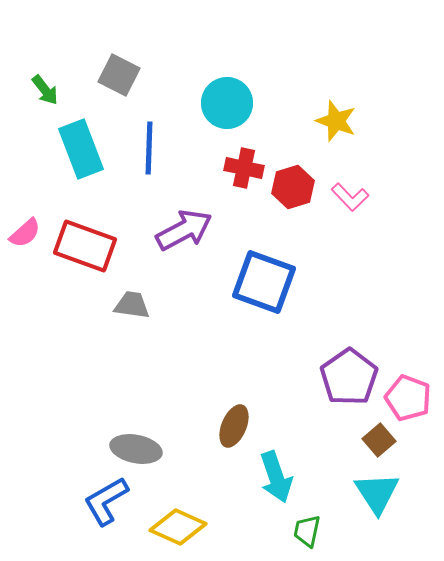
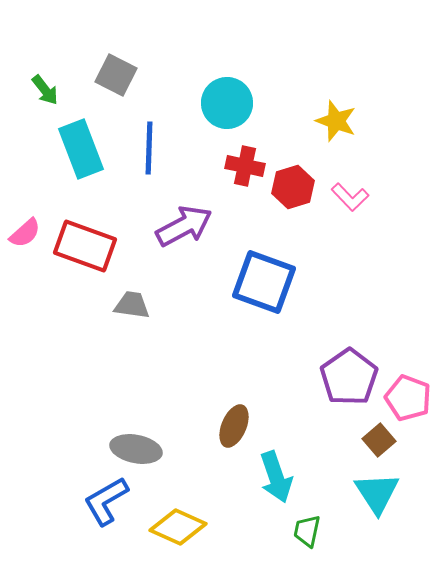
gray square: moved 3 px left
red cross: moved 1 px right, 2 px up
purple arrow: moved 4 px up
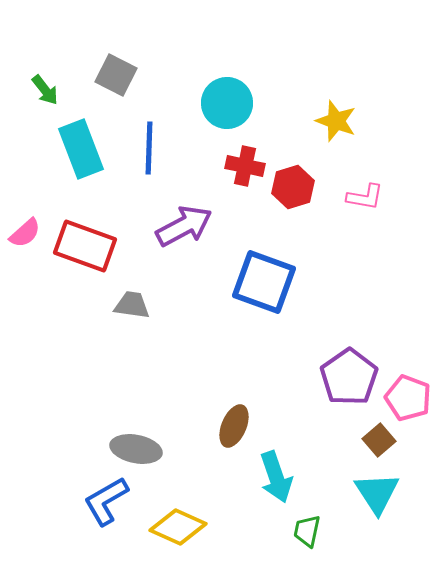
pink L-shape: moved 15 px right; rotated 36 degrees counterclockwise
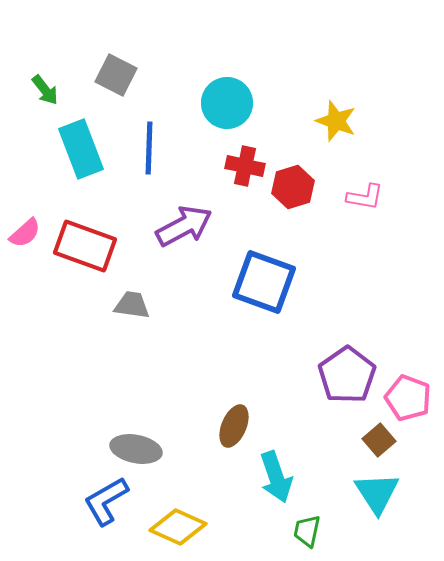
purple pentagon: moved 2 px left, 2 px up
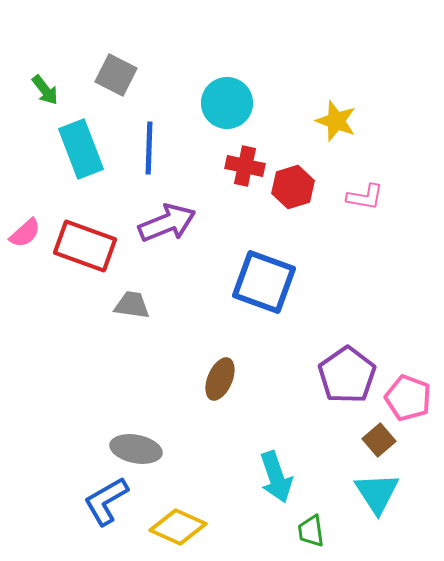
purple arrow: moved 17 px left, 3 px up; rotated 6 degrees clockwise
brown ellipse: moved 14 px left, 47 px up
green trapezoid: moved 4 px right; rotated 20 degrees counterclockwise
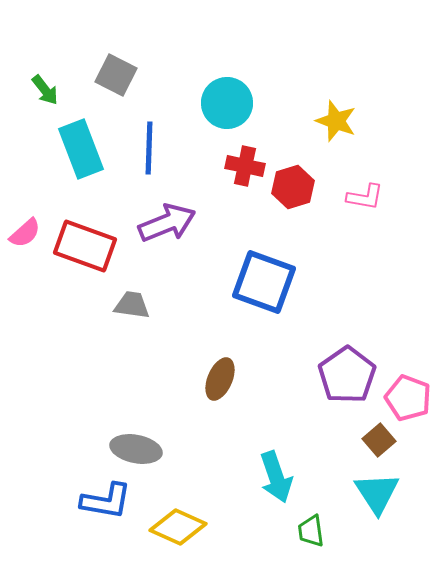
blue L-shape: rotated 140 degrees counterclockwise
